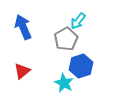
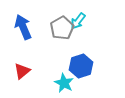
gray pentagon: moved 4 px left, 11 px up
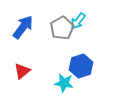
blue arrow: rotated 60 degrees clockwise
cyan star: rotated 18 degrees counterclockwise
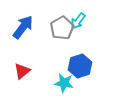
blue hexagon: moved 1 px left
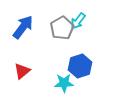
cyan star: rotated 12 degrees counterclockwise
